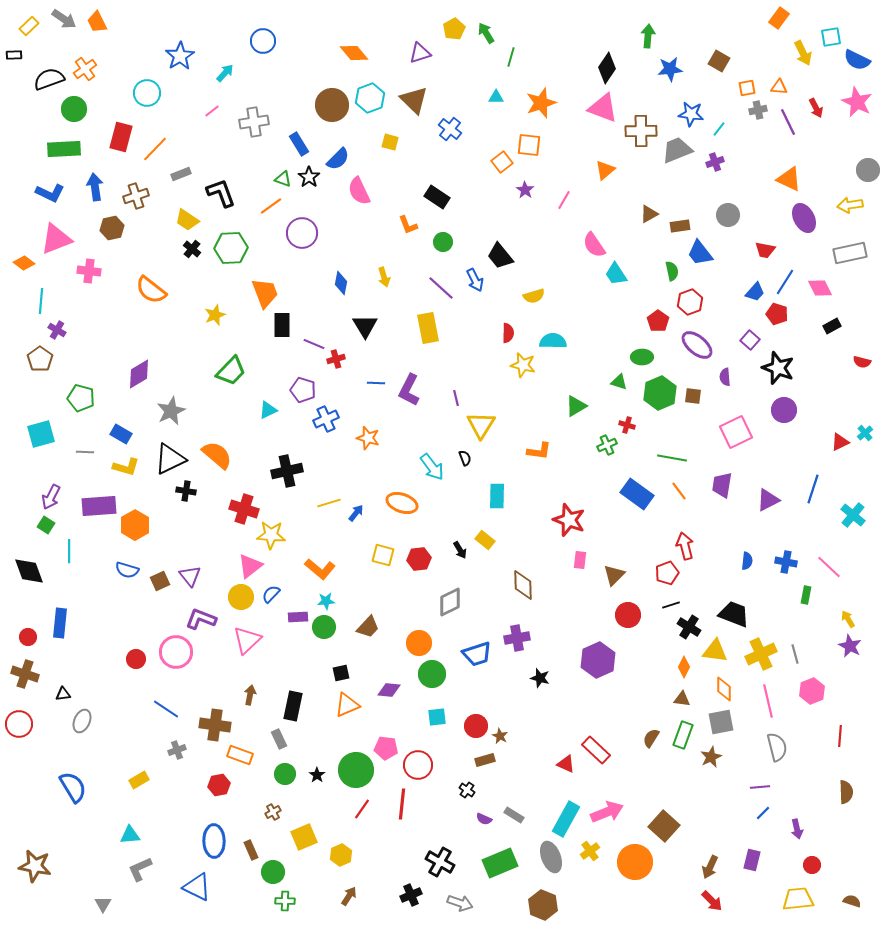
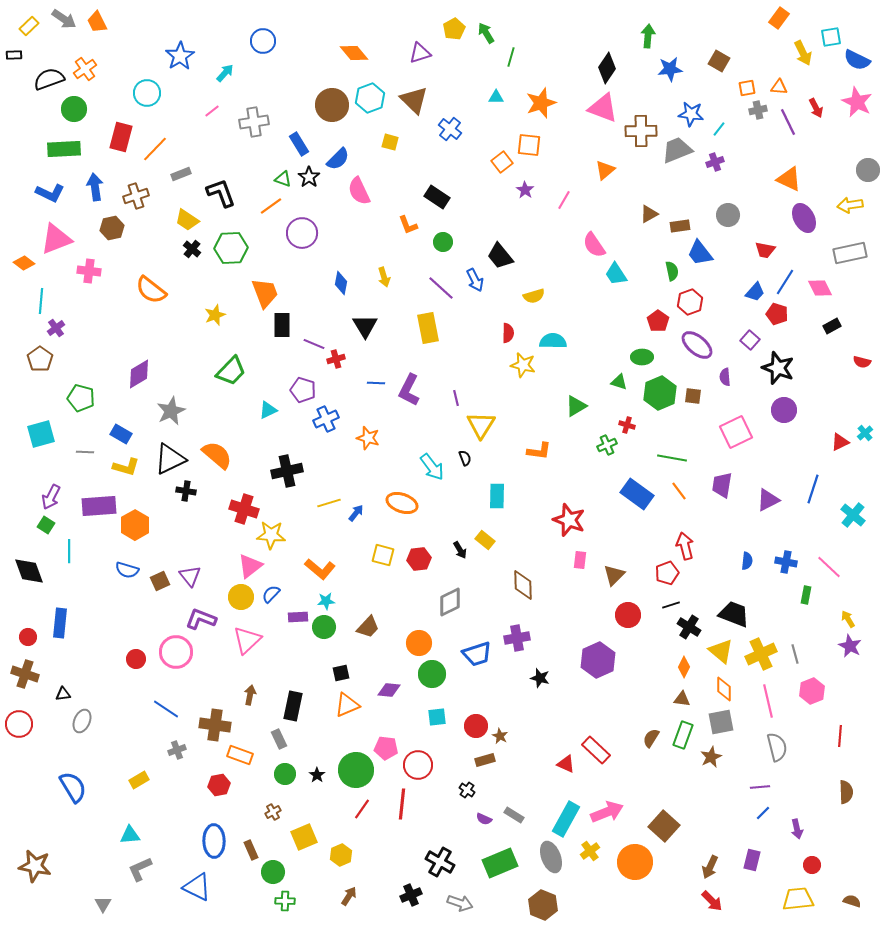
purple cross at (57, 330): moved 1 px left, 2 px up; rotated 24 degrees clockwise
yellow triangle at (715, 651): moved 6 px right; rotated 32 degrees clockwise
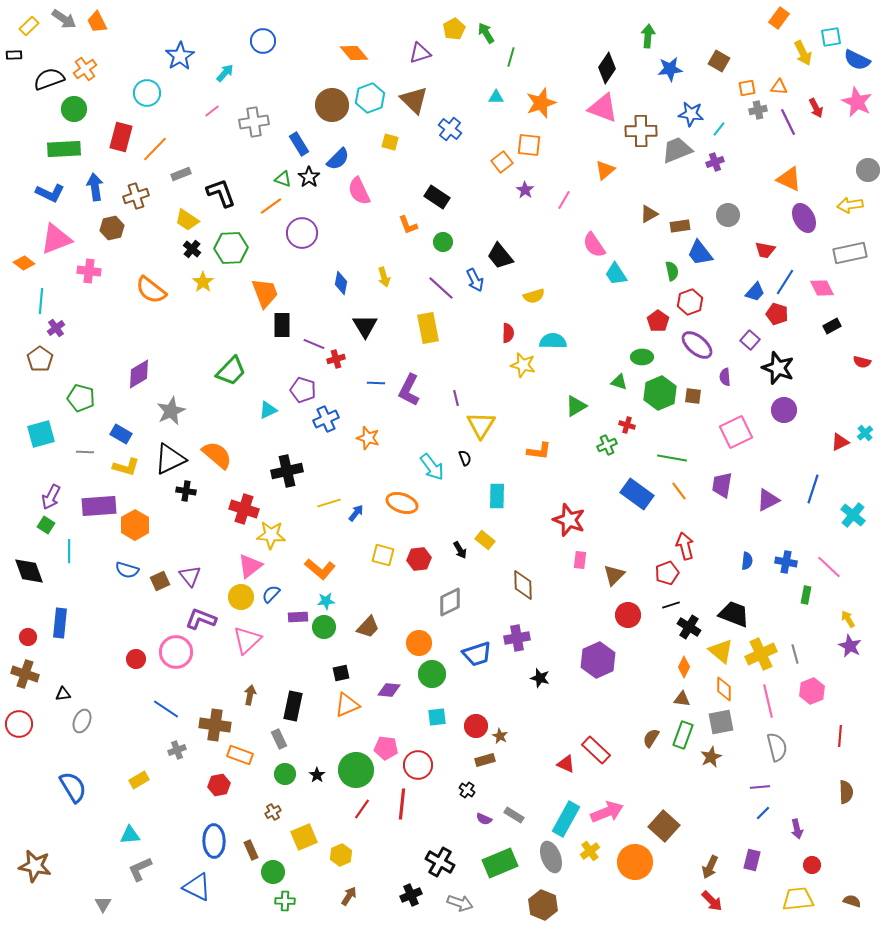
pink diamond at (820, 288): moved 2 px right
yellow star at (215, 315): moved 12 px left, 33 px up; rotated 15 degrees counterclockwise
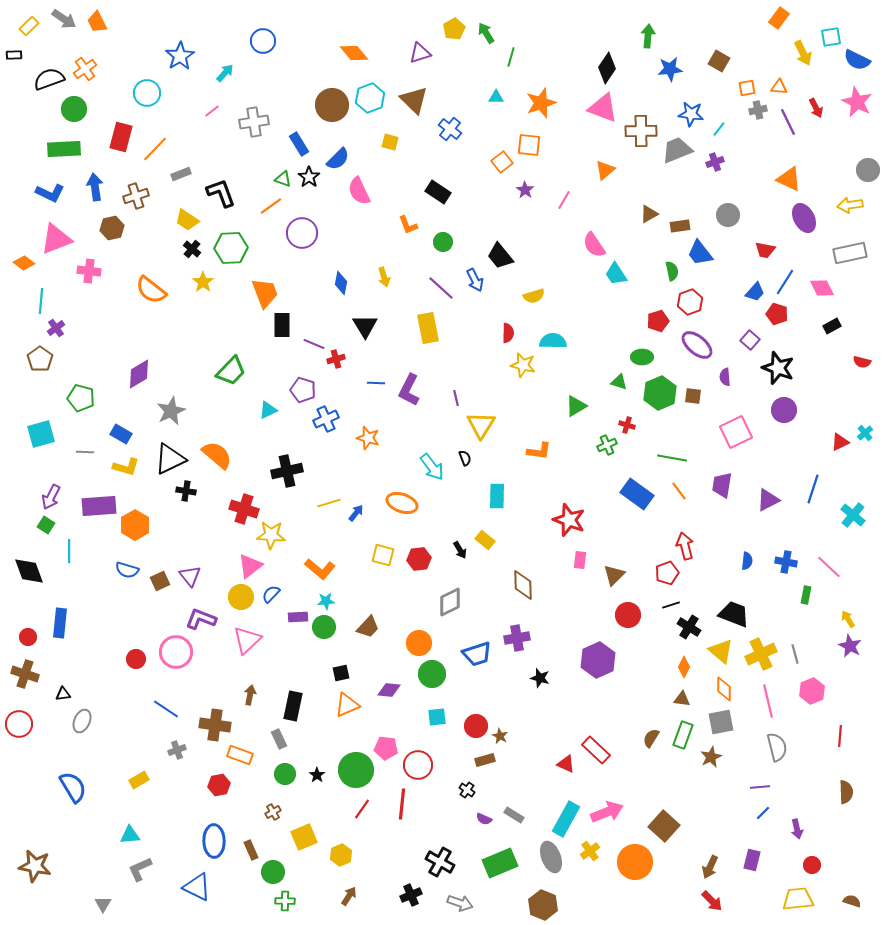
black rectangle at (437, 197): moved 1 px right, 5 px up
red pentagon at (658, 321): rotated 20 degrees clockwise
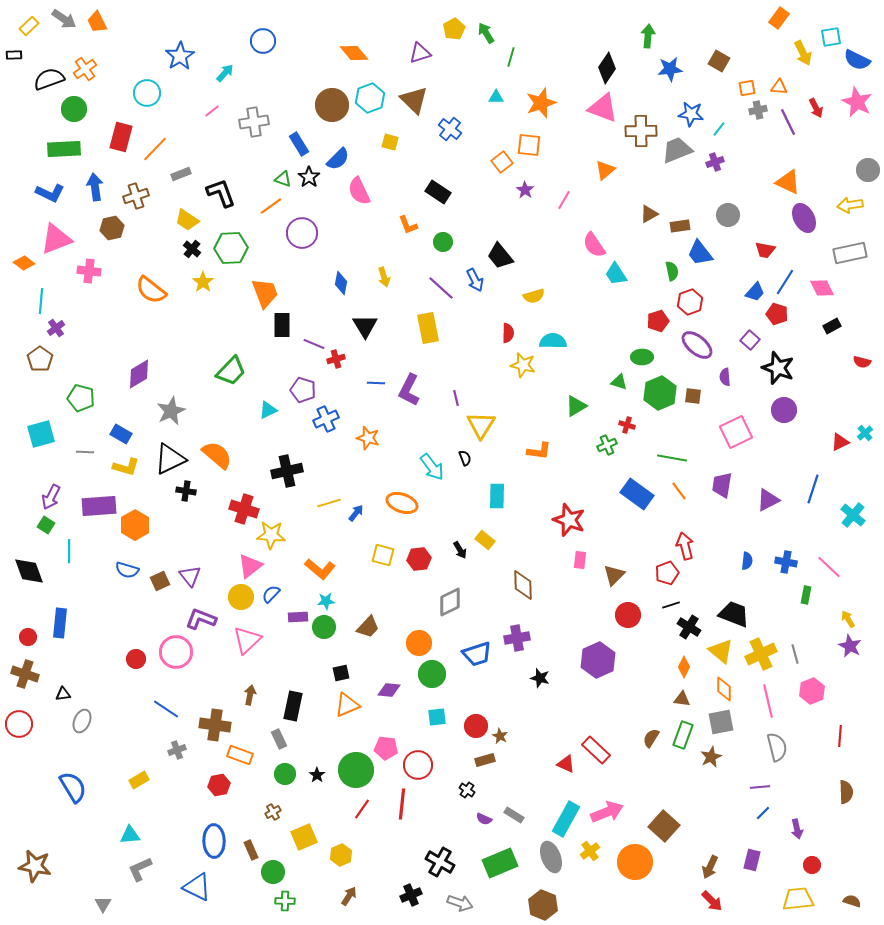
orange triangle at (789, 179): moved 1 px left, 3 px down
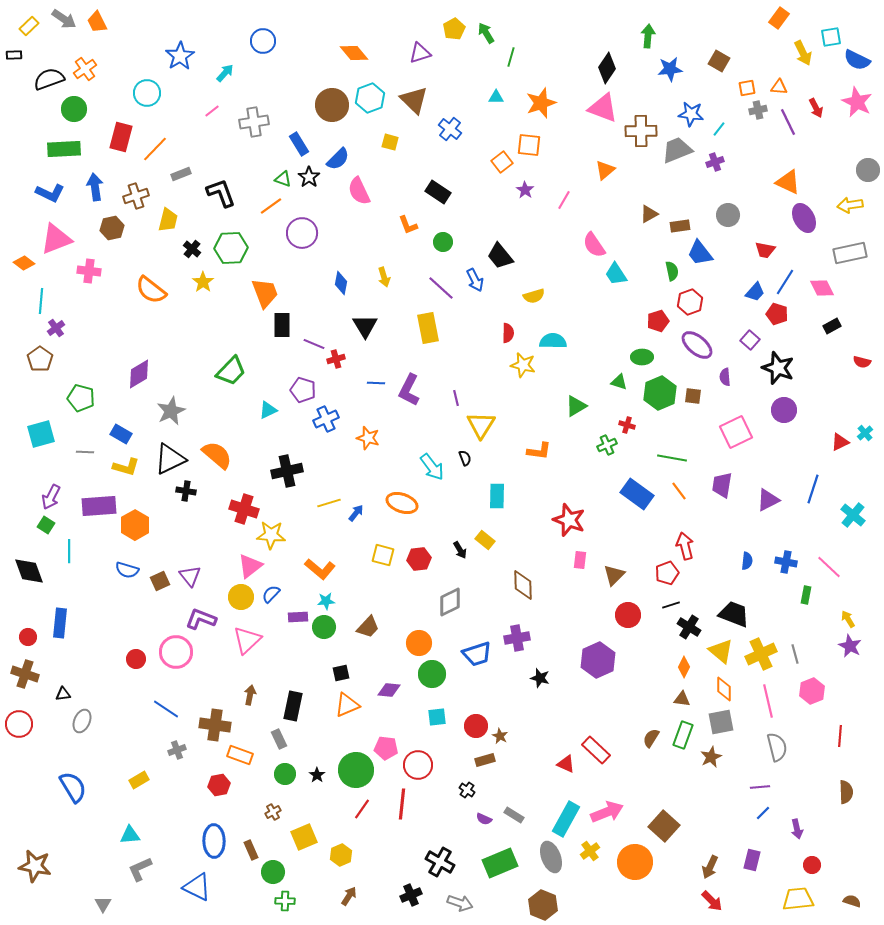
yellow trapezoid at (187, 220): moved 19 px left; rotated 110 degrees counterclockwise
